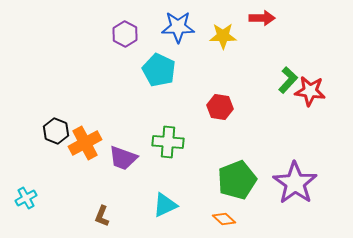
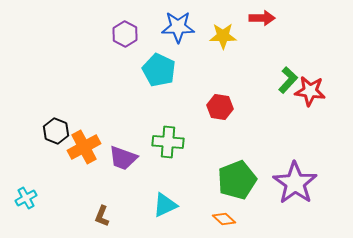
orange cross: moved 1 px left, 4 px down
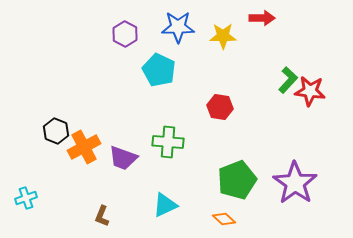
cyan cross: rotated 10 degrees clockwise
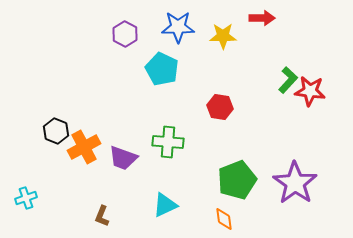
cyan pentagon: moved 3 px right, 1 px up
orange diamond: rotated 40 degrees clockwise
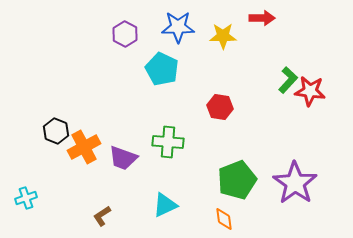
brown L-shape: rotated 35 degrees clockwise
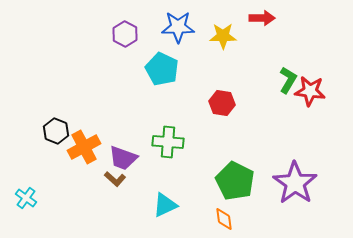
green L-shape: rotated 12 degrees counterclockwise
red hexagon: moved 2 px right, 4 px up
green pentagon: moved 2 px left, 1 px down; rotated 24 degrees counterclockwise
cyan cross: rotated 35 degrees counterclockwise
brown L-shape: moved 13 px right, 37 px up; rotated 105 degrees counterclockwise
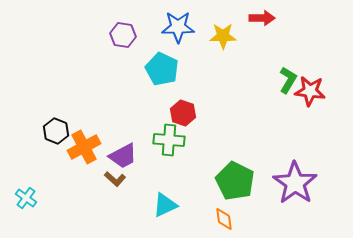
purple hexagon: moved 2 px left, 1 px down; rotated 20 degrees counterclockwise
red hexagon: moved 39 px left, 10 px down; rotated 10 degrees clockwise
green cross: moved 1 px right, 2 px up
purple trapezoid: moved 2 px up; rotated 48 degrees counterclockwise
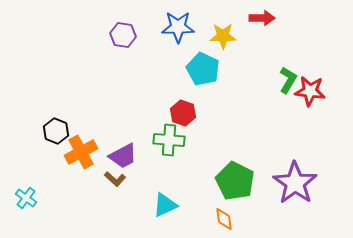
cyan pentagon: moved 41 px right
orange cross: moved 3 px left, 5 px down
